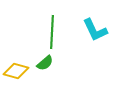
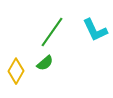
green line: rotated 32 degrees clockwise
yellow diamond: rotated 75 degrees counterclockwise
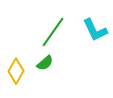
green line: moved 1 px right
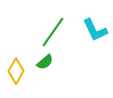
green semicircle: moved 1 px up
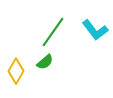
cyan L-shape: rotated 12 degrees counterclockwise
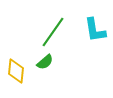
cyan L-shape: rotated 28 degrees clockwise
yellow diamond: rotated 25 degrees counterclockwise
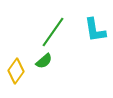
green semicircle: moved 1 px left, 1 px up
yellow diamond: rotated 30 degrees clockwise
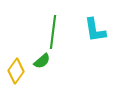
green line: rotated 28 degrees counterclockwise
green semicircle: moved 2 px left
